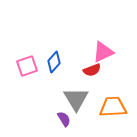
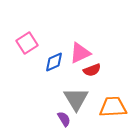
pink triangle: moved 23 px left, 1 px down
blue diamond: rotated 25 degrees clockwise
pink square: moved 23 px up; rotated 15 degrees counterclockwise
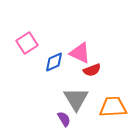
pink triangle: rotated 50 degrees clockwise
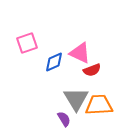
pink square: rotated 15 degrees clockwise
orange trapezoid: moved 14 px left, 2 px up
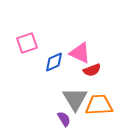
gray triangle: moved 1 px left
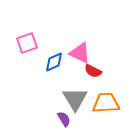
red semicircle: moved 1 px right, 1 px down; rotated 48 degrees clockwise
orange trapezoid: moved 7 px right, 2 px up
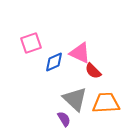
pink square: moved 4 px right
red semicircle: rotated 18 degrees clockwise
gray triangle: rotated 16 degrees counterclockwise
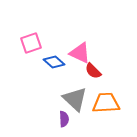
blue diamond: rotated 65 degrees clockwise
purple semicircle: rotated 28 degrees clockwise
